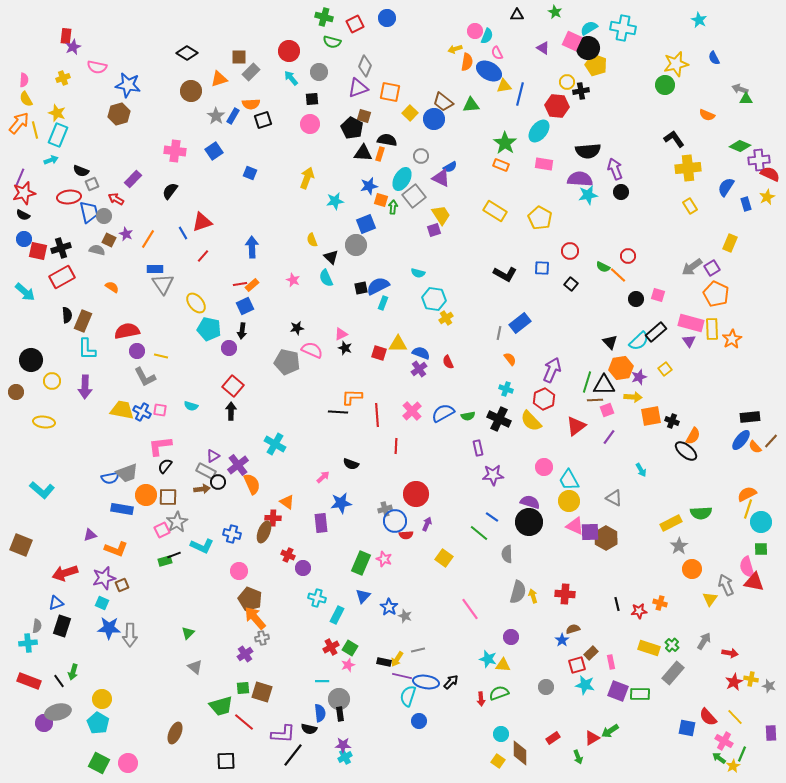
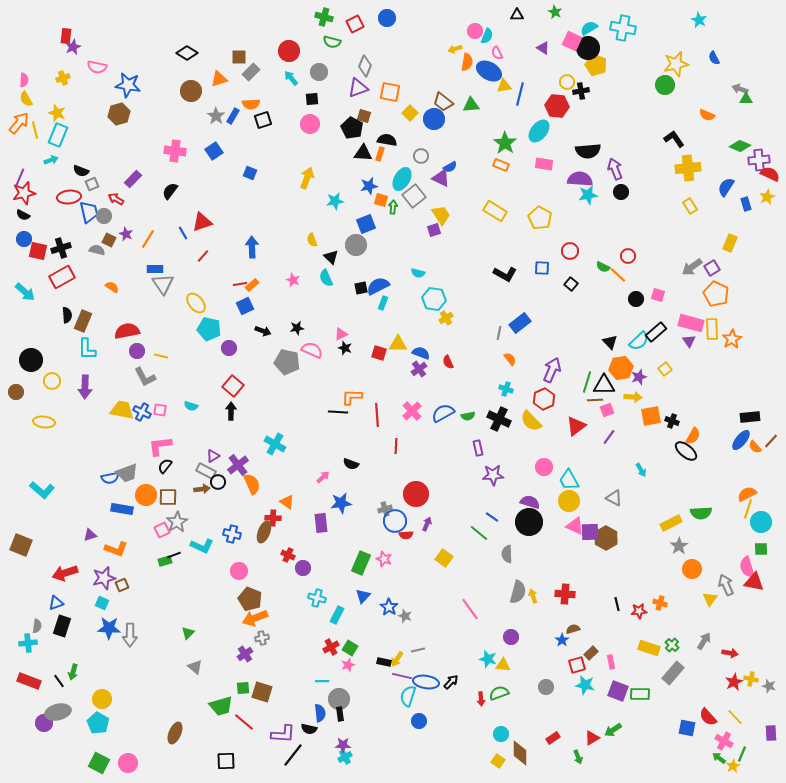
black arrow at (242, 331): moved 21 px right; rotated 77 degrees counterclockwise
orange arrow at (255, 618): rotated 70 degrees counterclockwise
green arrow at (610, 731): moved 3 px right, 1 px up
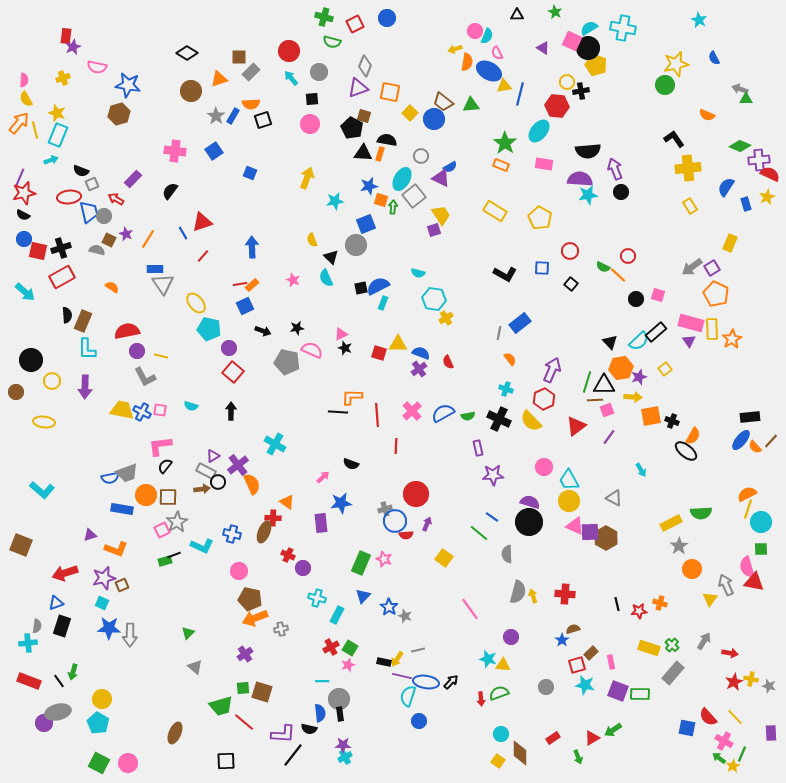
red square at (233, 386): moved 14 px up
brown pentagon at (250, 599): rotated 10 degrees counterclockwise
gray cross at (262, 638): moved 19 px right, 9 px up
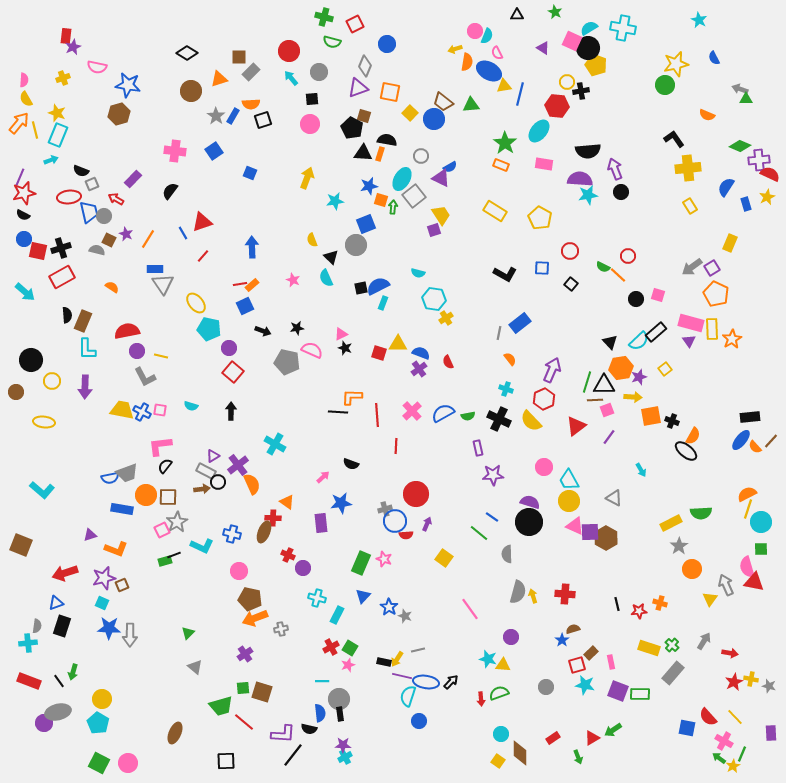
blue circle at (387, 18): moved 26 px down
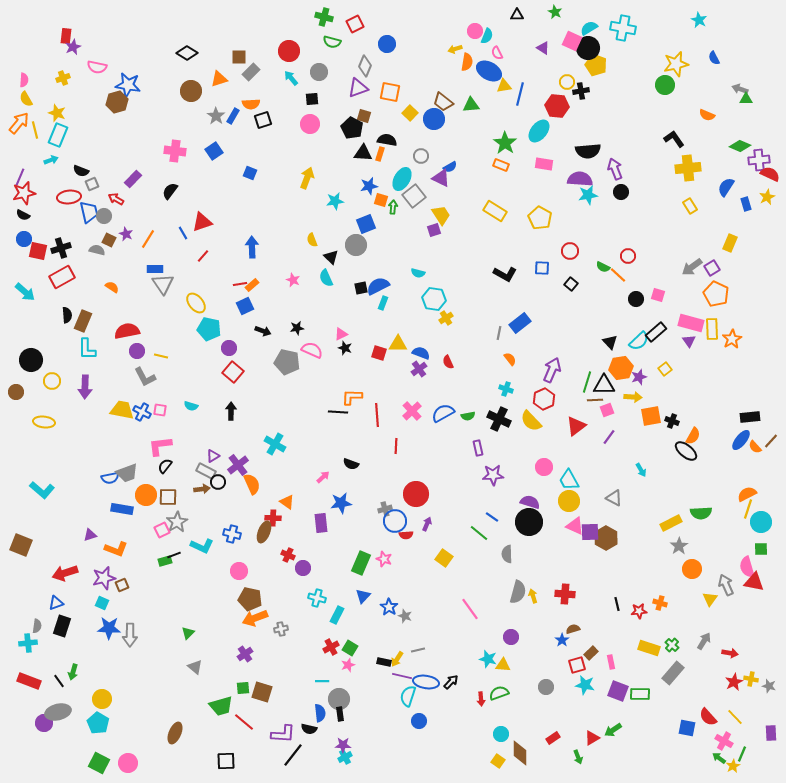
brown hexagon at (119, 114): moved 2 px left, 12 px up
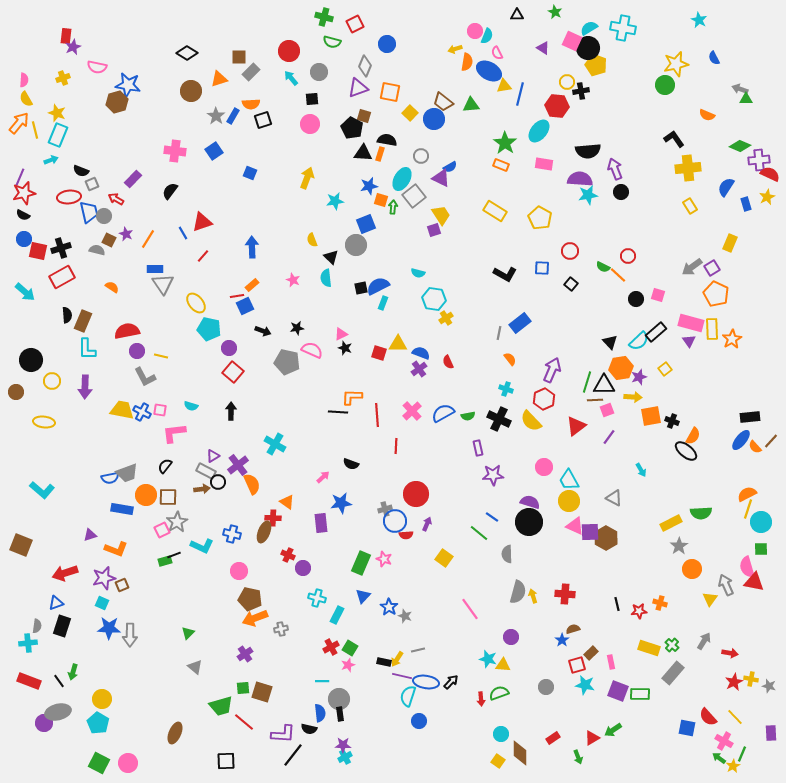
cyan semicircle at (326, 278): rotated 18 degrees clockwise
red line at (240, 284): moved 3 px left, 12 px down
pink L-shape at (160, 446): moved 14 px right, 13 px up
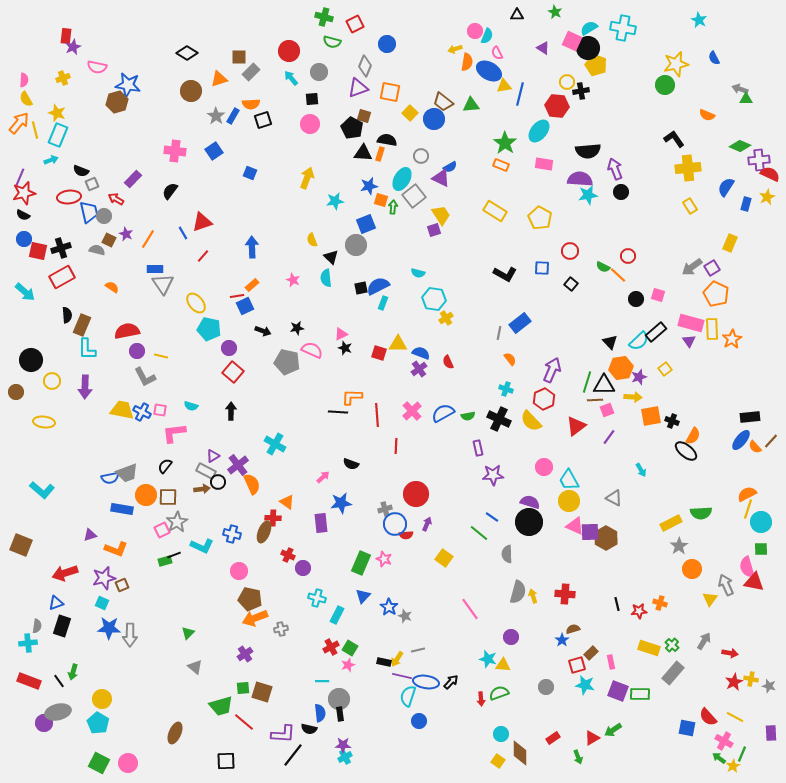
blue rectangle at (746, 204): rotated 32 degrees clockwise
brown rectangle at (83, 321): moved 1 px left, 4 px down
blue circle at (395, 521): moved 3 px down
yellow line at (735, 717): rotated 18 degrees counterclockwise
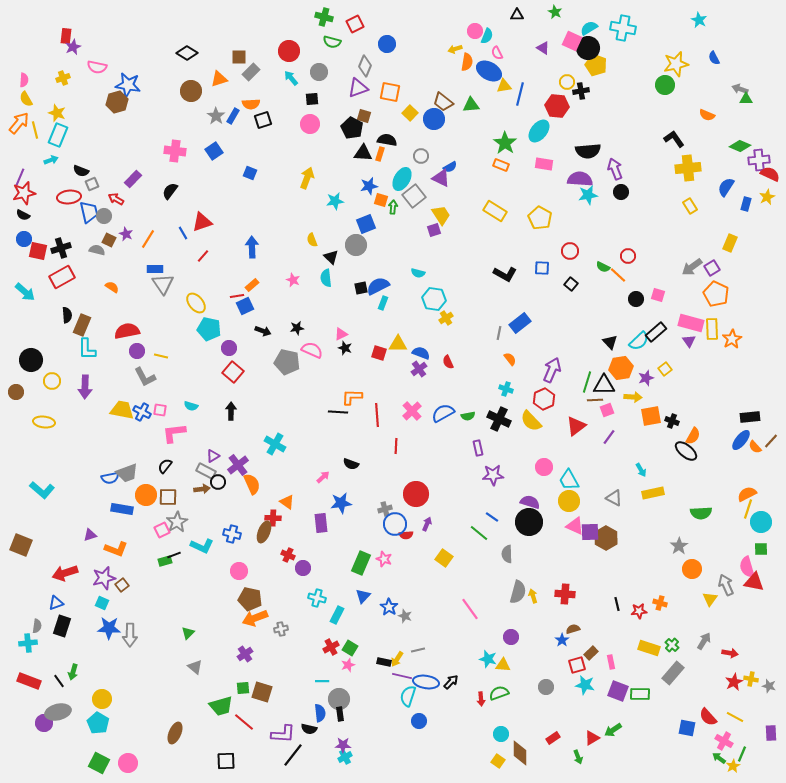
purple star at (639, 377): moved 7 px right, 1 px down
yellow rectangle at (671, 523): moved 18 px left, 30 px up; rotated 15 degrees clockwise
brown square at (122, 585): rotated 16 degrees counterclockwise
